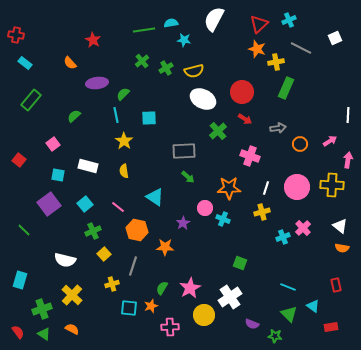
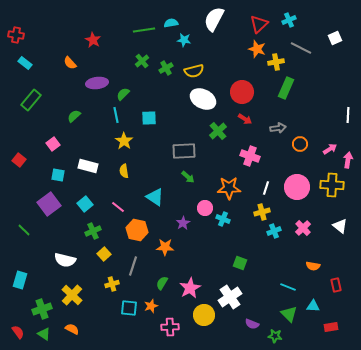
pink arrow at (330, 141): moved 8 px down
cyan cross at (283, 237): moved 9 px left, 6 px up
orange semicircle at (342, 248): moved 29 px left, 18 px down
green semicircle at (162, 288): moved 5 px up
cyan triangle at (313, 306): rotated 32 degrees counterclockwise
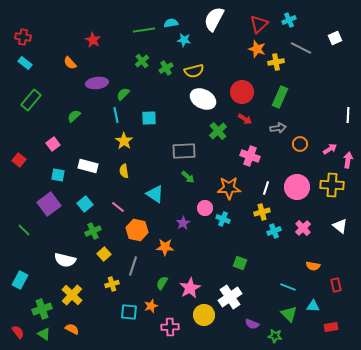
red cross at (16, 35): moved 7 px right, 2 px down
green rectangle at (286, 88): moved 6 px left, 9 px down
cyan triangle at (155, 197): moved 3 px up
cyan rectangle at (20, 280): rotated 12 degrees clockwise
cyan square at (129, 308): moved 4 px down
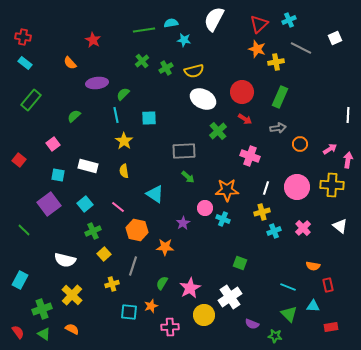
orange star at (229, 188): moved 2 px left, 2 px down
red rectangle at (336, 285): moved 8 px left
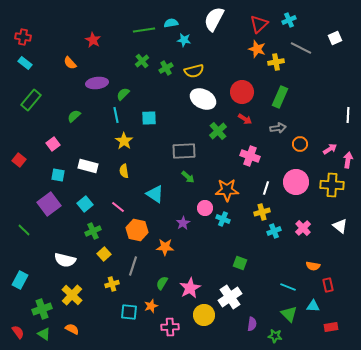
pink circle at (297, 187): moved 1 px left, 5 px up
purple semicircle at (252, 324): rotated 104 degrees counterclockwise
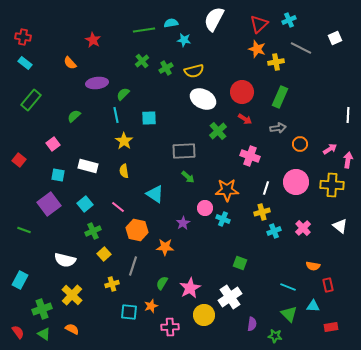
green line at (24, 230): rotated 24 degrees counterclockwise
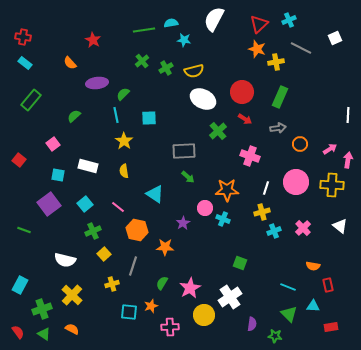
cyan rectangle at (20, 280): moved 5 px down
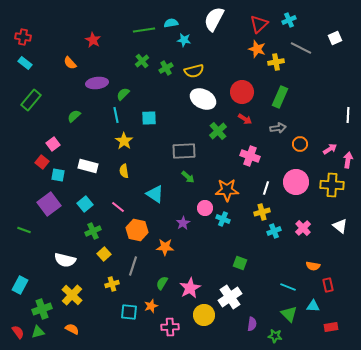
red square at (19, 160): moved 23 px right, 2 px down
green triangle at (44, 334): moved 6 px left, 2 px up; rotated 48 degrees counterclockwise
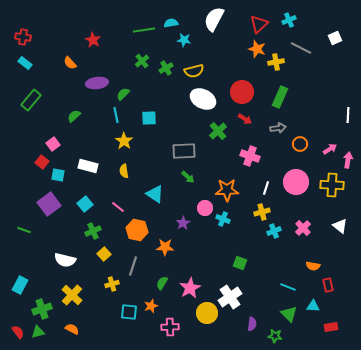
yellow circle at (204, 315): moved 3 px right, 2 px up
